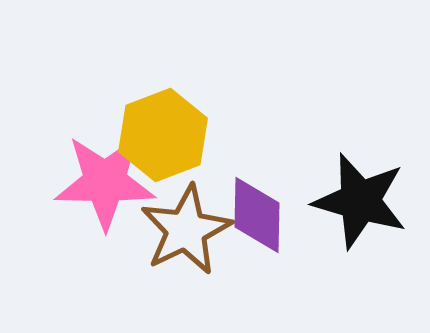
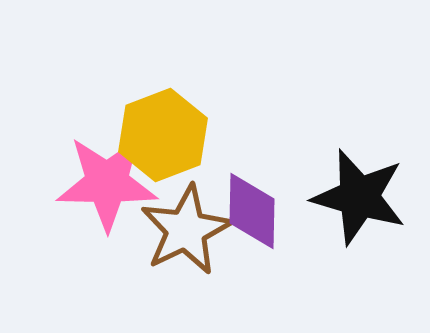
pink star: moved 2 px right, 1 px down
black star: moved 1 px left, 4 px up
purple diamond: moved 5 px left, 4 px up
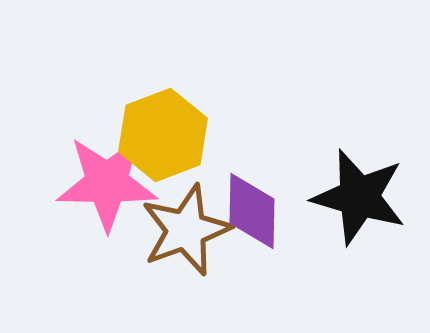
brown star: rotated 6 degrees clockwise
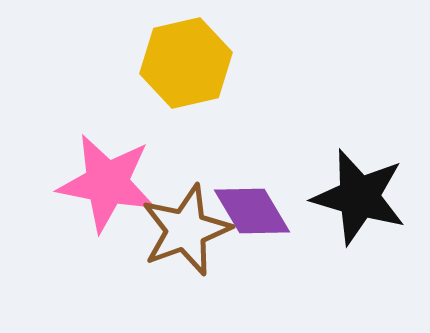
yellow hexagon: moved 23 px right, 72 px up; rotated 8 degrees clockwise
pink star: rotated 10 degrees clockwise
purple diamond: rotated 32 degrees counterclockwise
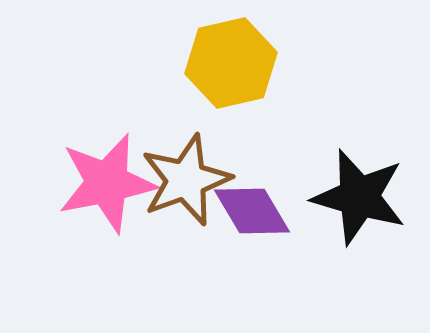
yellow hexagon: moved 45 px right
pink star: rotated 22 degrees counterclockwise
brown star: moved 50 px up
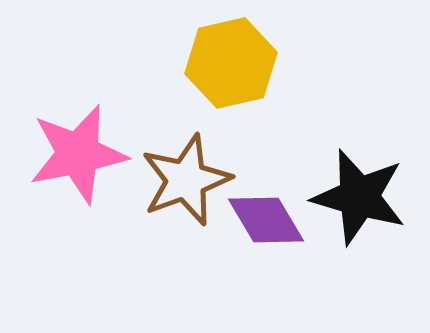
pink star: moved 29 px left, 29 px up
purple diamond: moved 14 px right, 9 px down
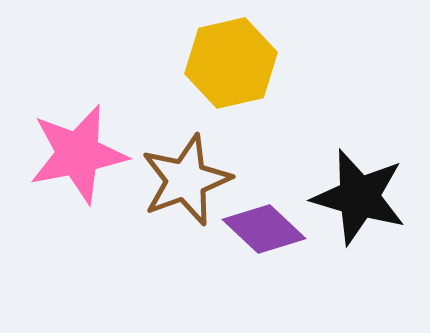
purple diamond: moved 2 px left, 9 px down; rotated 16 degrees counterclockwise
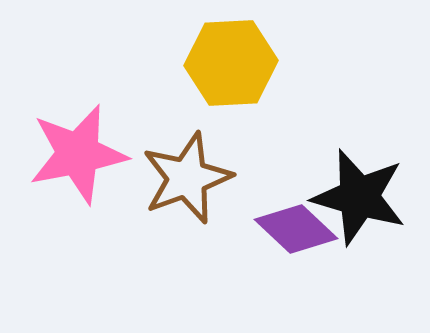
yellow hexagon: rotated 10 degrees clockwise
brown star: moved 1 px right, 2 px up
purple diamond: moved 32 px right
